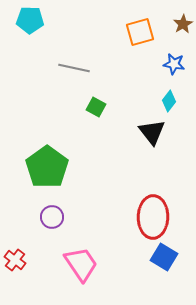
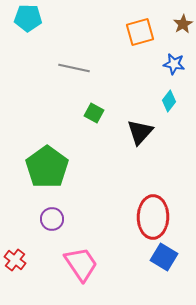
cyan pentagon: moved 2 px left, 2 px up
green square: moved 2 px left, 6 px down
black triangle: moved 12 px left; rotated 20 degrees clockwise
purple circle: moved 2 px down
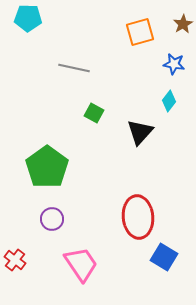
red ellipse: moved 15 px left; rotated 6 degrees counterclockwise
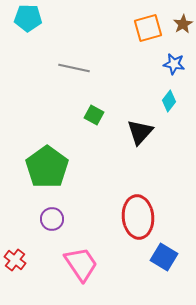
orange square: moved 8 px right, 4 px up
green square: moved 2 px down
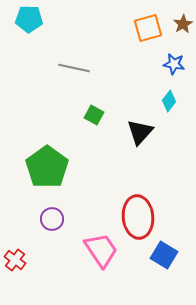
cyan pentagon: moved 1 px right, 1 px down
blue square: moved 2 px up
pink trapezoid: moved 20 px right, 14 px up
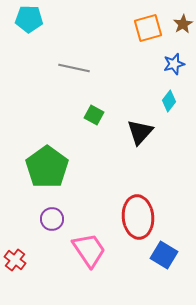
blue star: rotated 25 degrees counterclockwise
pink trapezoid: moved 12 px left
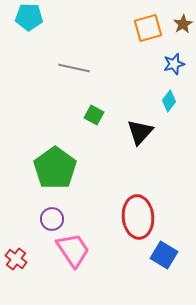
cyan pentagon: moved 2 px up
green pentagon: moved 8 px right, 1 px down
pink trapezoid: moved 16 px left
red cross: moved 1 px right, 1 px up
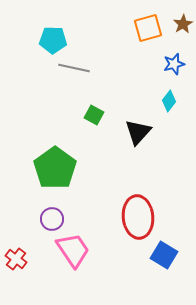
cyan pentagon: moved 24 px right, 23 px down
black triangle: moved 2 px left
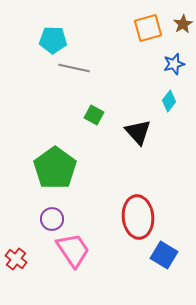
black triangle: rotated 24 degrees counterclockwise
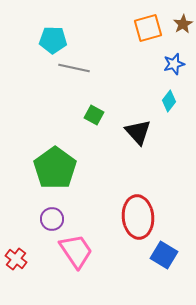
pink trapezoid: moved 3 px right, 1 px down
